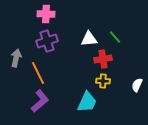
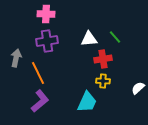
purple cross: rotated 10 degrees clockwise
white semicircle: moved 1 px right, 3 px down; rotated 24 degrees clockwise
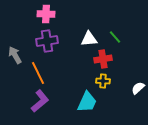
gray arrow: moved 1 px left, 3 px up; rotated 42 degrees counterclockwise
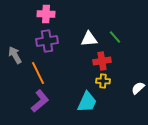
red cross: moved 1 px left, 2 px down
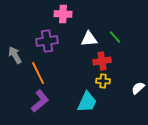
pink cross: moved 17 px right
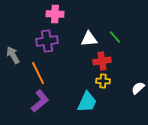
pink cross: moved 8 px left
gray arrow: moved 2 px left
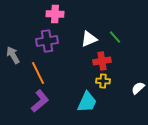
white triangle: rotated 18 degrees counterclockwise
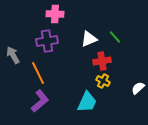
yellow cross: rotated 24 degrees clockwise
